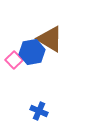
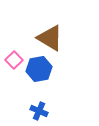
brown triangle: moved 1 px up
blue hexagon: moved 7 px right, 17 px down
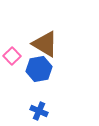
brown triangle: moved 5 px left, 6 px down
pink square: moved 2 px left, 4 px up
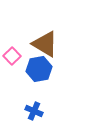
blue cross: moved 5 px left
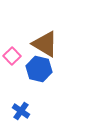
blue hexagon: rotated 25 degrees clockwise
blue cross: moved 13 px left; rotated 12 degrees clockwise
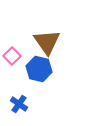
brown triangle: moved 2 px right, 2 px up; rotated 24 degrees clockwise
blue cross: moved 2 px left, 7 px up
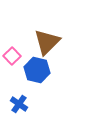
brown triangle: rotated 20 degrees clockwise
blue hexagon: moved 2 px left, 1 px down
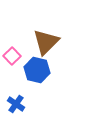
brown triangle: moved 1 px left
blue cross: moved 3 px left
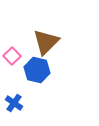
blue cross: moved 2 px left, 1 px up
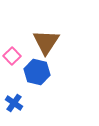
brown triangle: rotated 12 degrees counterclockwise
blue hexagon: moved 2 px down
